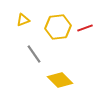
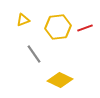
yellow diamond: rotated 20 degrees counterclockwise
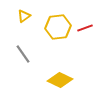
yellow triangle: moved 1 px right, 4 px up; rotated 16 degrees counterclockwise
gray line: moved 11 px left
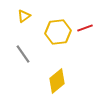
yellow hexagon: moved 5 px down
yellow diamond: moved 3 px left, 1 px down; rotated 65 degrees counterclockwise
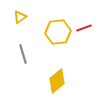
yellow triangle: moved 4 px left, 1 px down
red line: moved 1 px left
gray line: rotated 18 degrees clockwise
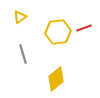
yellow diamond: moved 1 px left, 2 px up
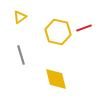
yellow hexagon: rotated 20 degrees clockwise
gray line: moved 2 px left, 1 px down
yellow diamond: rotated 65 degrees counterclockwise
